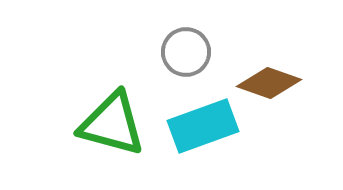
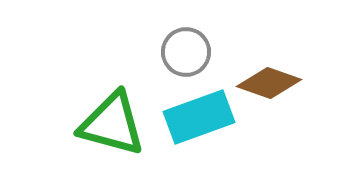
cyan rectangle: moved 4 px left, 9 px up
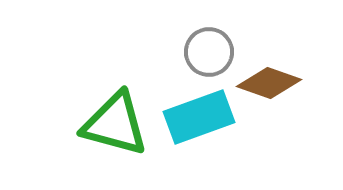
gray circle: moved 23 px right
green triangle: moved 3 px right
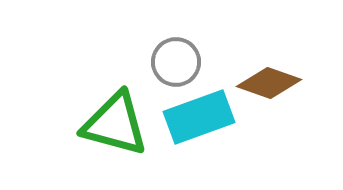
gray circle: moved 33 px left, 10 px down
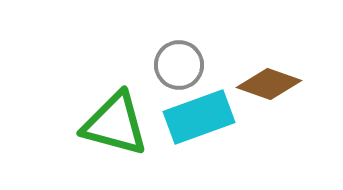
gray circle: moved 3 px right, 3 px down
brown diamond: moved 1 px down
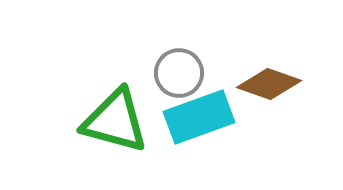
gray circle: moved 8 px down
green triangle: moved 3 px up
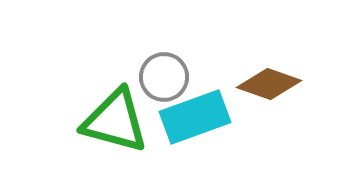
gray circle: moved 15 px left, 4 px down
cyan rectangle: moved 4 px left
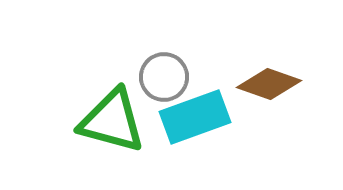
green triangle: moved 3 px left
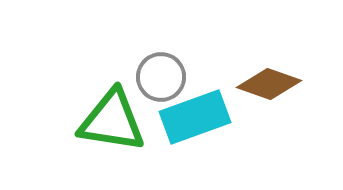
gray circle: moved 3 px left
green triangle: rotated 6 degrees counterclockwise
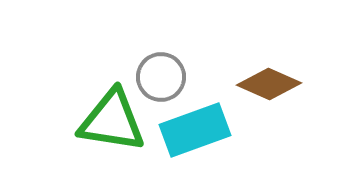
brown diamond: rotated 4 degrees clockwise
cyan rectangle: moved 13 px down
